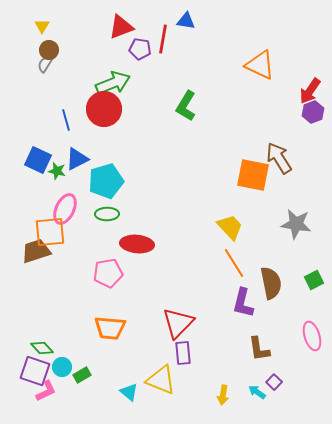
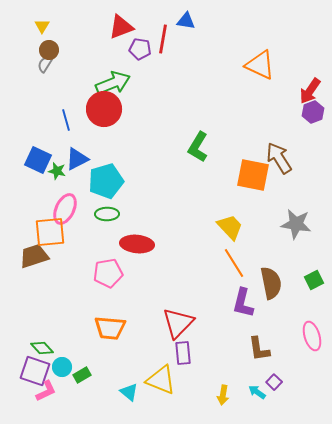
green L-shape at (186, 106): moved 12 px right, 41 px down
brown trapezoid at (36, 251): moved 2 px left, 5 px down
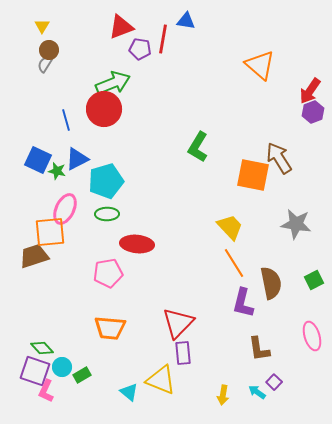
orange triangle at (260, 65): rotated 16 degrees clockwise
pink L-shape at (46, 391): rotated 140 degrees clockwise
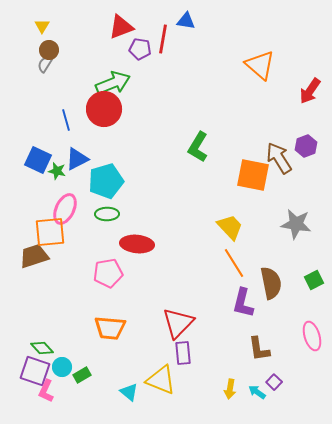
purple hexagon at (313, 112): moved 7 px left, 34 px down
yellow arrow at (223, 395): moved 7 px right, 6 px up
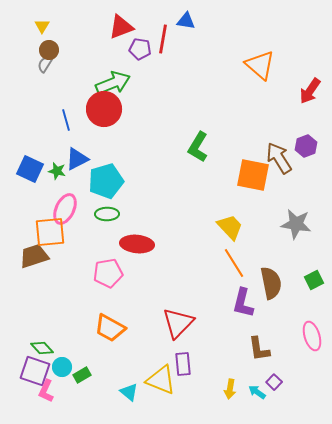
blue square at (38, 160): moved 8 px left, 9 px down
orange trapezoid at (110, 328): rotated 24 degrees clockwise
purple rectangle at (183, 353): moved 11 px down
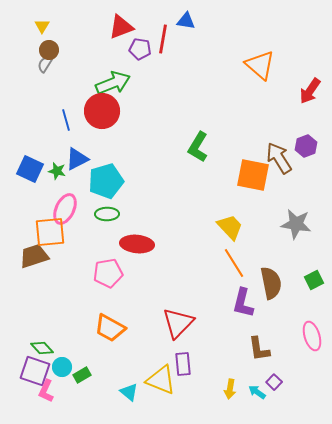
red circle at (104, 109): moved 2 px left, 2 px down
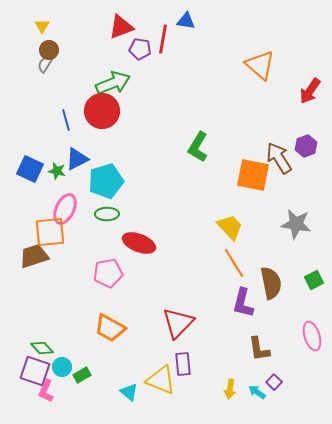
red ellipse at (137, 244): moved 2 px right, 1 px up; rotated 16 degrees clockwise
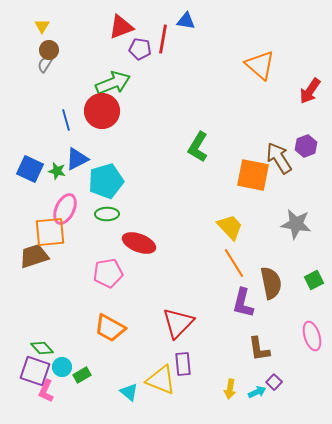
cyan arrow at (257, 392): rotated 120 degrees clockwise
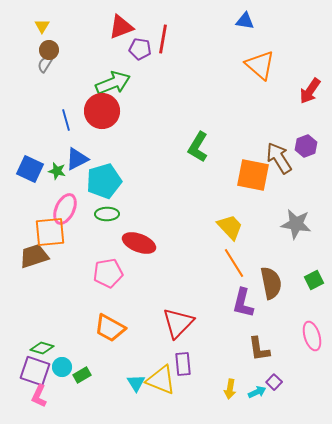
blue triangle at (186, 21): moved 59 px right
cyan pentagon at (106, 181): moved 2 px left
green diamond at (42, 348): rotated 30 degrees counterclockwise
pink L-shape at (46, 391): moved 7 px left, 5 px down
cyan triangle at (129, 392): moved 7 px right, 9 px up; rotated 18 degrees clockwise
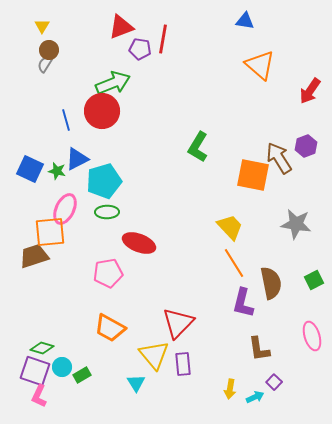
green ellipse at (107, 214): moved 2 px up
yellow triangle at (161, 380): moved 7 px left, 25 px up; rotated 28 degrees clockwise
cyan arrow at (257, 392): moved 2 px left, 5 px down
